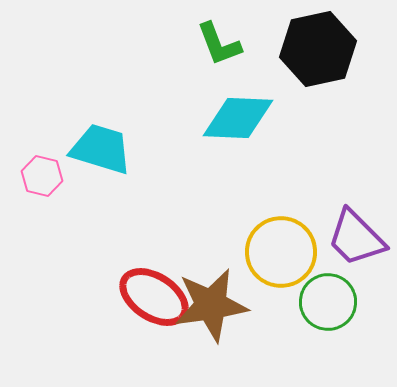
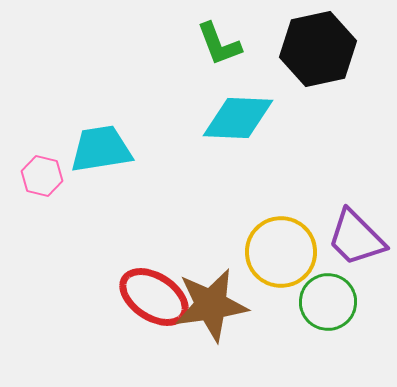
cyan trapezoid: rotated 26 degrees counterclockwise
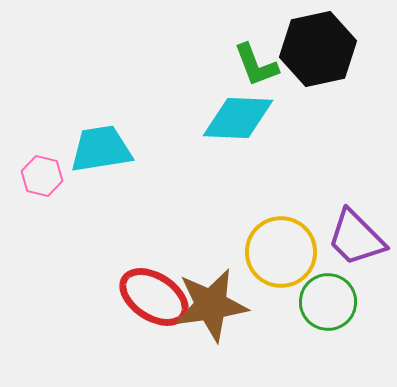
green L-shape: moved 37 px right, 21 px down
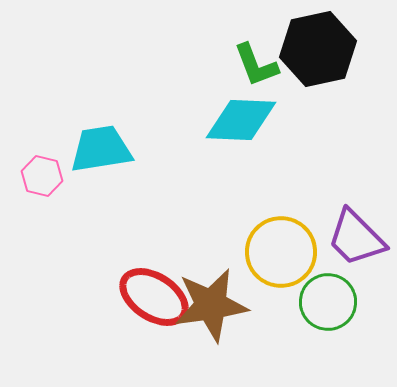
cyan diamond: moved 3 px right, 2 px down
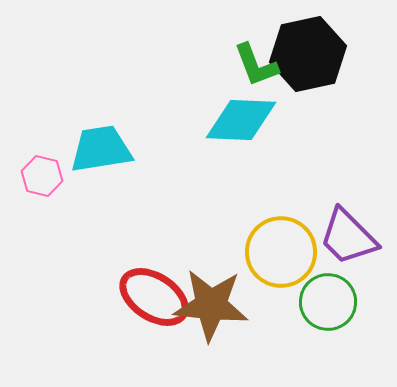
black hexagon: moved 10 px left, 5 px down
purple trapezoid: moved 8 px left, 1 px up
brown star: rotated 14 degrees clockwise
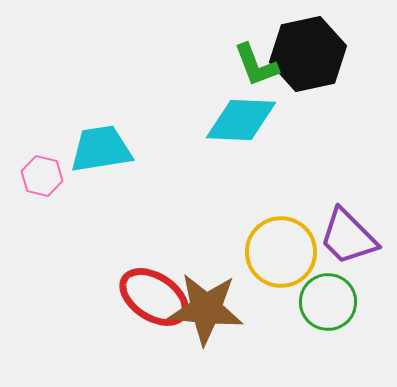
brown star: moved 5 px left, 4 px down
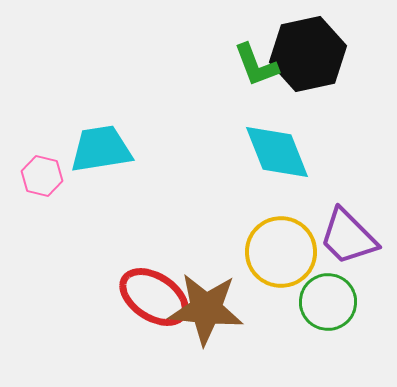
cyan diamond: moved 36 px right, 32 px down; rotated 66 degrees clockwise
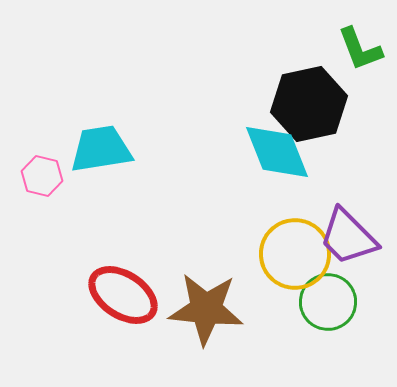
black hexagon: moved 1 px right, 50 px down
green L-shape: moved 104 px right, 16 px up
yellow circle: moved 14 px right, 2 px down
red ellipse: moved 31 px left, 2 px up
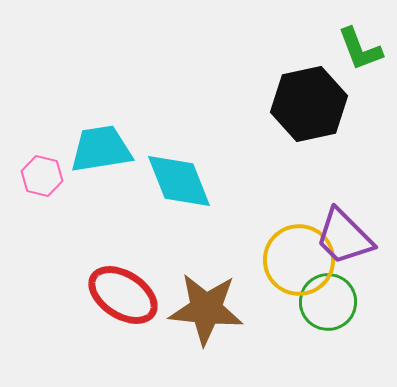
cyan diamond: moved 98 px left, 29 px down
purple trapezoid: moved 4 px left
yellow circle: moved 4 px right, 6 px down
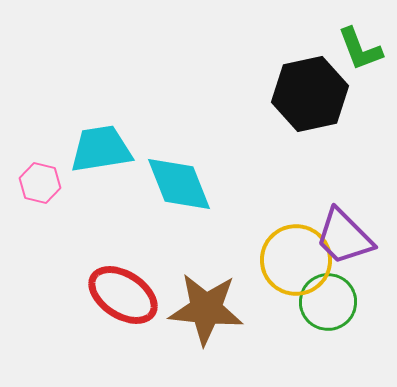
black hexagon: moved 1 px right, 10 px up
pink hexagon: moved 2 px left, 7 px down
cyan diamond: moved 3 px down
yellow circle: moved 3 px left
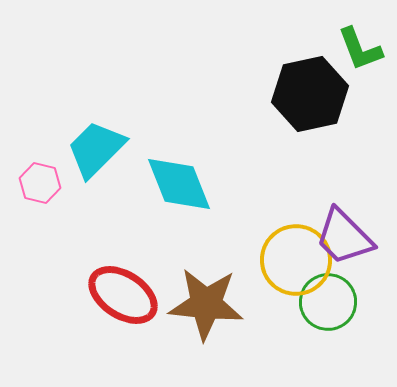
cyan trapezoid: moved 5 px left; rotated 36 degrees counterclockwise
brown star: moved 5 px up
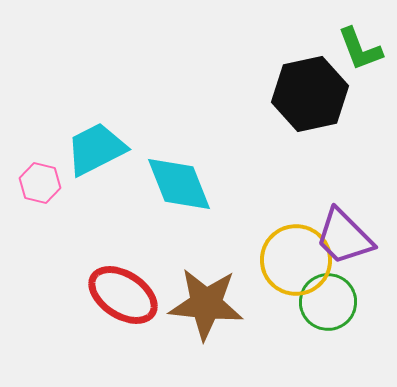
cyan trapezoid: rotated 18 degrees clockwise
